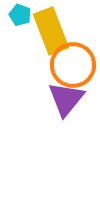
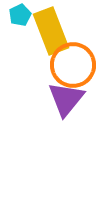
cyan pentagon: rotated 25 degrees clockwise
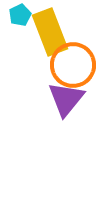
yellow rectangle: moved 1 px left, 1 px down
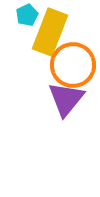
cyan pentagon: moved 7 px right
yellow rectangle: rotated 42 degrees clockwise
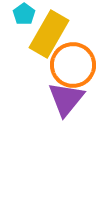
cyan pentagon: moved 3 px left, 1 px up; rotated 10 degrees counterclockwise
yellow rectangle: moved 1 px left, 2 px down; rotated 9 degrees clockwise
